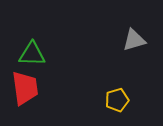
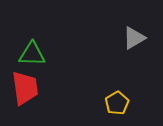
gray triangle: moved 2 px up; rotated 15 degrees counterclockwise
yellow pentagon: moved 3 px down; rotated 15 degrees counterclockwise
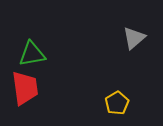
gray triangle: rotated 10 degrees counterclockwise
green triangle: rotated 12 degrees counterclockwise
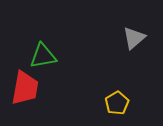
green triangle: moved 11 px right, 2 px down
red trapezoid: rotated 18 degrees clockwise
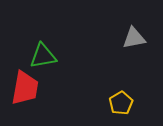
gray triangle: rotated 30 degrees clockwise
yellow pentagon: moved 4 px right
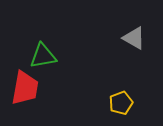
gray triangle: rotated 40 degrees clockwise
yellow pentagon: rotated 10 degrees clockwise
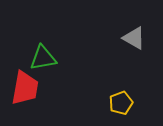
green triangle: moved 2 px down
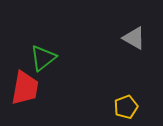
green triangle: rotated 28 degrees counterclockwise
yellow pentagon: moved 5 px right, 4 px down
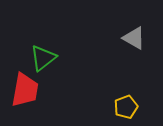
red trapezoid: moved 2 px down
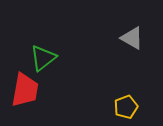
gray triangle: moved 2 px left
